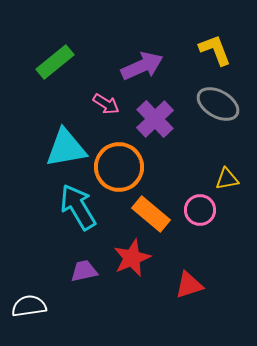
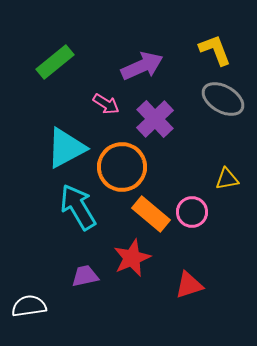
gray ellipse: moved 5 px right, 5 px up
cyan triangle: rotated 18 degrees counterclockwise
orange circle: moved 3 px right
pink circle: moved 8 px left, 2 px down
purple trapezoid: moved 1 px right, 5 px down
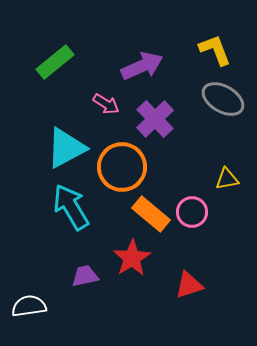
cyan arrow: moved 7 px left
red star: rotated 9 degrees counterclockwise
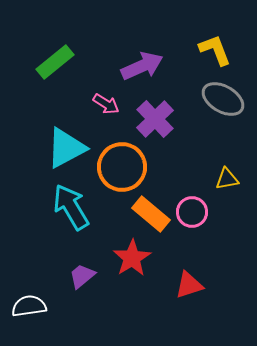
purple trapezoid: moved 3 px left; rotated 28 degrees counterclockwise
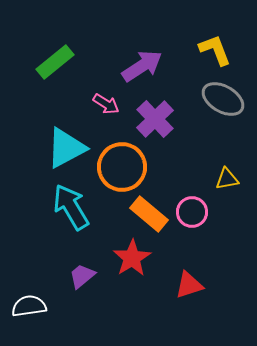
purple arrow: rotated 9 degrees counterclockwise
orange rectangle: moved 2 px left
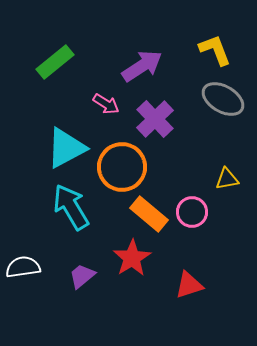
white semicircle: moved 6 px left, 39 px up
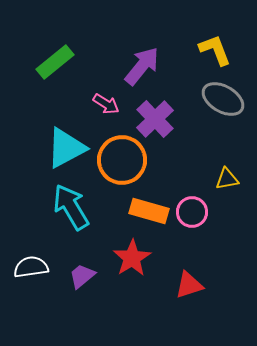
purple arrow: rotated 18 degrees counterclockwise
orange circle: moved 7 px up
orange rectangle: moved 3 px up; rotated 24 degrees counterclockwise
white semicircle: moved 8 px right
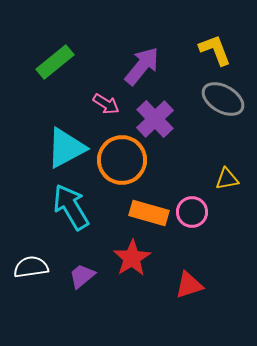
orange rectangle: moved 2 px down
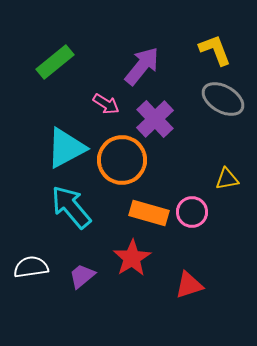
cyan arrow: rotated 9 degrees counterclockwise
